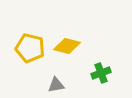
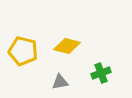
yellow pentagon: moved 7 px left, 3 px down
gray triangle: moved 4 px right, 3 px up
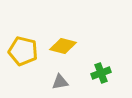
yellow diamond: moved 4 px left
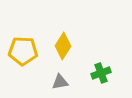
yellow diamond: rotated 72 degrees counterclockwise
yellow pentagon: rotated 12 degrees counterclockwise
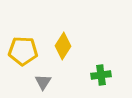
green cross: moved 2 px down; rotated 12 degrees clockwise
gray triangle: moved 17 px left; rotated 48 degrees counterclockwise
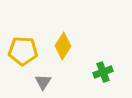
green cross: moved 2 px right, 3 px up; rotated 12 degrees counterclockwise
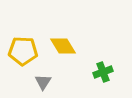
yellow diamond: rotated 64 degrees counterclockwise
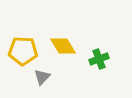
green cross: moved 4 px left, 13 px up
gray triangle: moved 1 px left, 5 px up; rotated 12 degrees clockwise
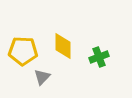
yellow diamond: rotated 32 degrees clockwise
green cross: moved 2 px up
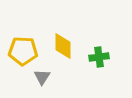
green cross: rotated 12 degrees clockwise
gray triangle: rotated 12 degrees counterclockwise
